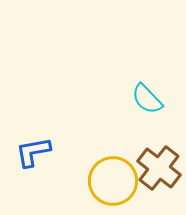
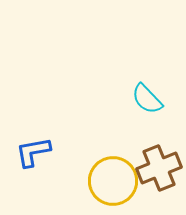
brown cross: rotated 30 degrees clockwise
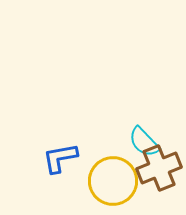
cyan semicircle: moved 3 px left, 43 px down
blue L-shape: moved 27 px right, 6 px down
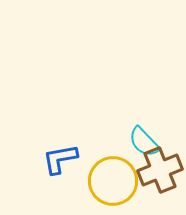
blue L-shape: moved 1 px down
brown cross: moved 1 px right, 2 px down
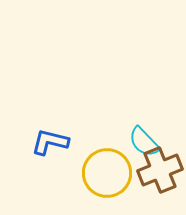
blue L-shape: moved 10 px left, 17 px up; rotated 24 degrees clockwise
yellow circle: moved 6 px left, 8 px up
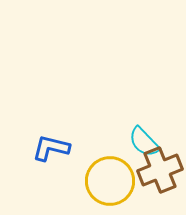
blue L-shape: moved 1 px right, 6 px down
yellow circle: moved 3 px right, 8 px down
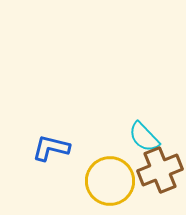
cyan semicircle: moved 5 px up
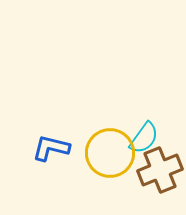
cyan semicircle: moved 1 px down; rotated 100 degrees counterclockwise
yellow circle: moved 28 px up
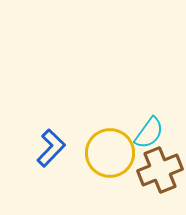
cyan semicircle: moved 5 px right, 5 px up
blue L-shape: rotated 120 degrees clockwise
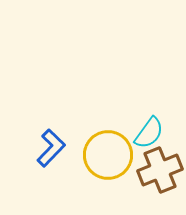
yellow circle: moved 2 px left, 2 px down
